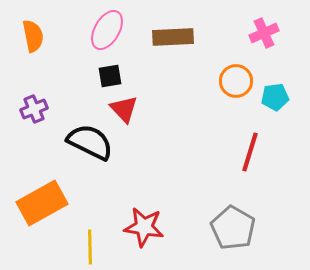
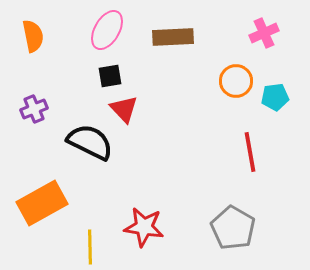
red line: rotated 27 degrees counterclockwise
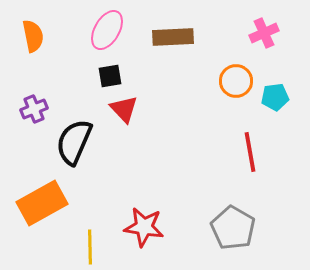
black semicircle: moved 16 px left; rotated 93 degrees counterclockwise
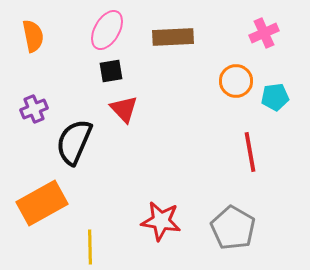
black square: moved 1 px right, 5 px up
red star: moved 17 px right, 6 px up
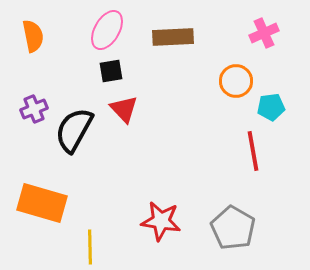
cyan pentagon: moved 4 px left, 10 px down
black semicircle: moved 12 px up; rotated 6 degrees clockwise
red line: moved 3 px right, 1 px up
orange rectangle: rotated 45 degrees clockwise
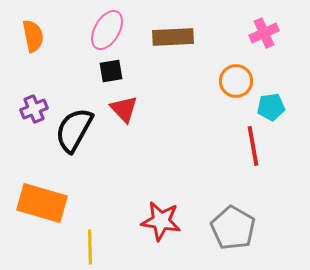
red line: moved 5 px up
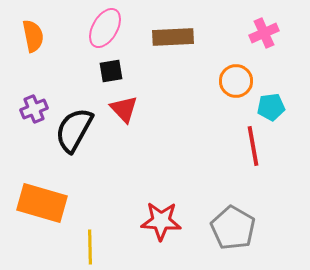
pink ellipse: moved 2 px left, 2 px up
red star: rotated 6 degrees counterclockwise
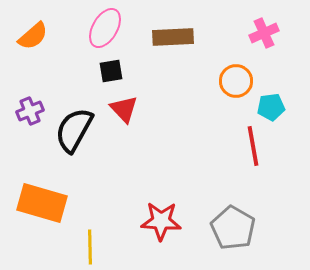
orange semicircle: rotated 60 degrees clockwise
purple cross: moved 4 px left, 2 px down
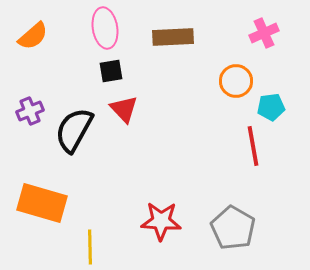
pink ellipse: rotated 39 degrees counterclockwise
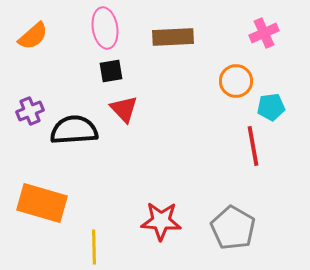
black semicircle: rotated 57 degrees clockwise
yellow line: moved 4 px right
